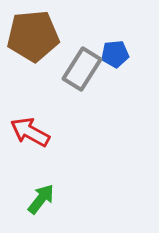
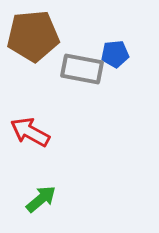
gray rectangle: rotated 69 degrees clockwise
green arrow: rotated 12 degrees clockwise
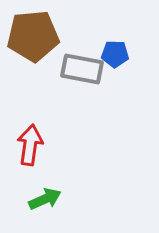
blue pentagon: rotated 8 degrees clockwise
red arrow: moved 13 px down; rotated 69 degrees clockwise
green arrow: moved 4 px right; rotated 16 degrees clockwise
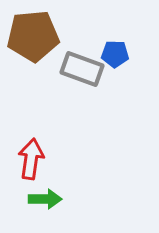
gray rectangle: rotated 9 degrees clockwise
red arrow: moved 1 px right, 14 px down
green arrow: rotated 24 degrees clockwise
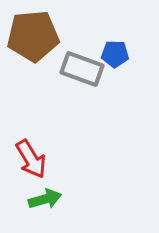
red arrow: rotated 141 degrees clockwise
green arrow: rotated 16 degrees counterclockwise
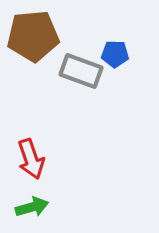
gray rectangle: moved 1 px left, 2 px down
red arrow: rotated 12 degrees clockwise
green arrow: moved 13 px left, 8 px down
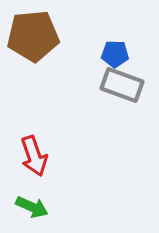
gray rectangle: moved 41 px right, 14 px down
red arrow: moved 3 px right, 3 px up
green arrow: rotated 40 degrees clockwise
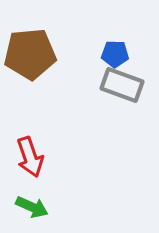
brown pentagon: moved 3 px left, 18 px down
red arrow: moved 4 px left, 1 px down
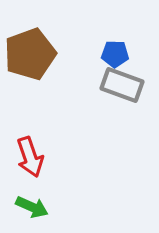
brown pentagon: rotated 15 degrees counterclockwise
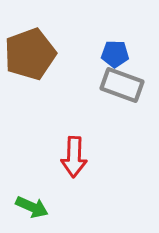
red arrow: moved 44 px right; rotated 21 degrees clockwise
